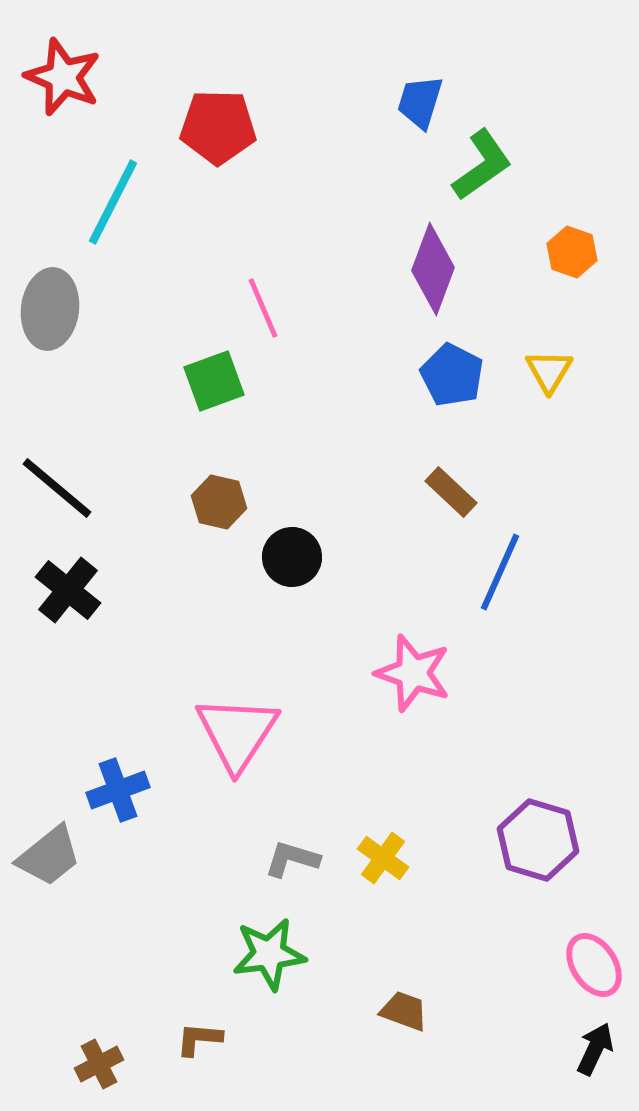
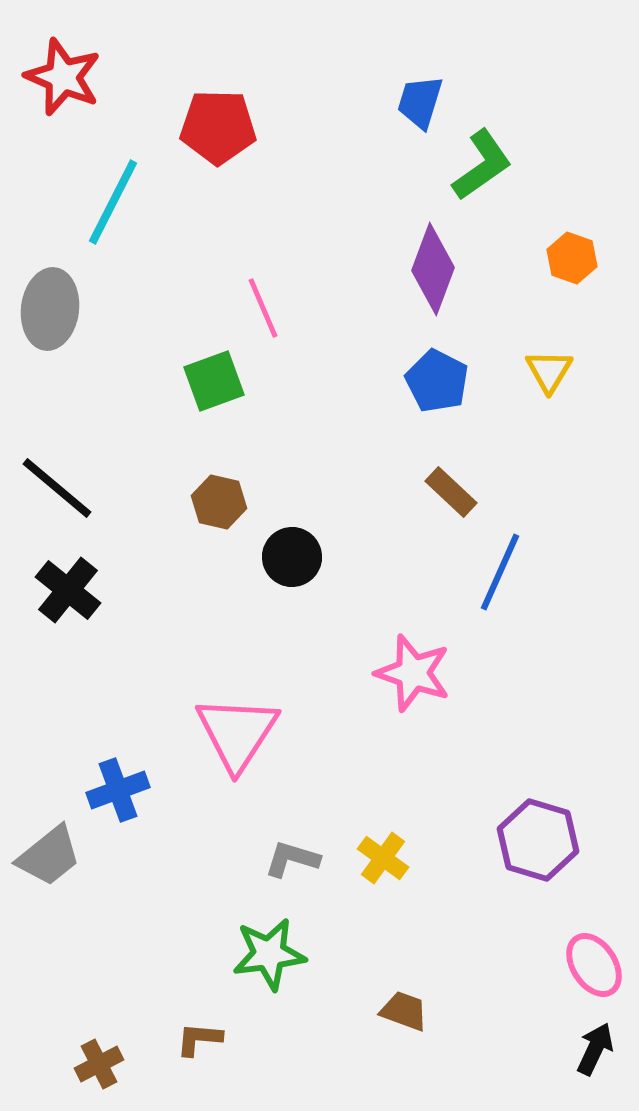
orange hexagon: moved 6 px down
blue pentagon: moved 15 px left, 6 px down
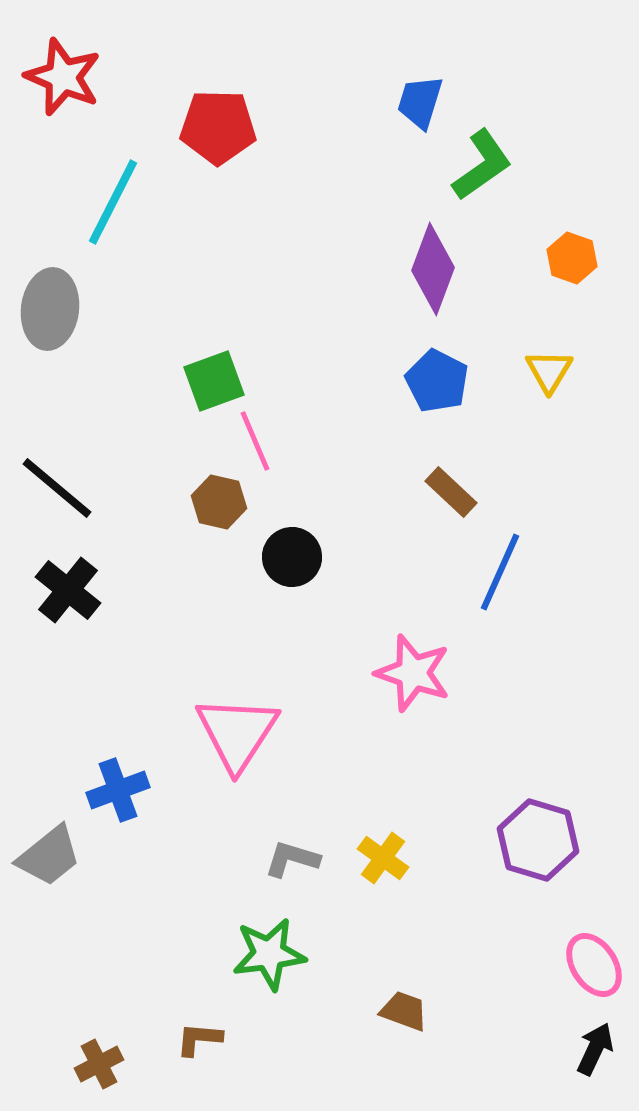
pink line: moved 8 px left, 133 px down
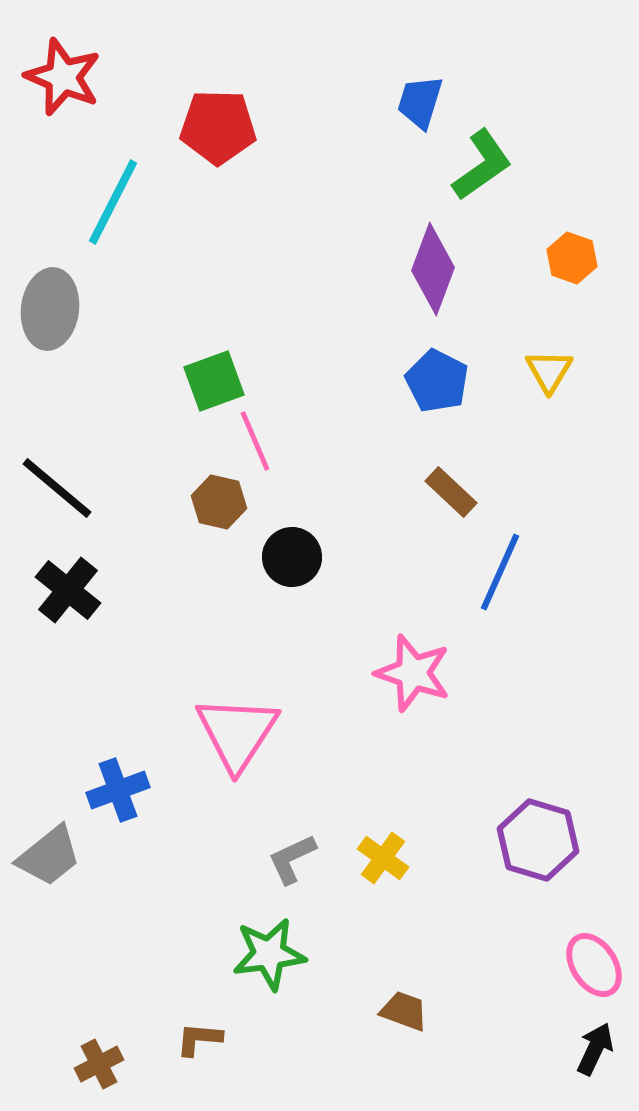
gray L-shape: rotated 42 degrees counterclockwise
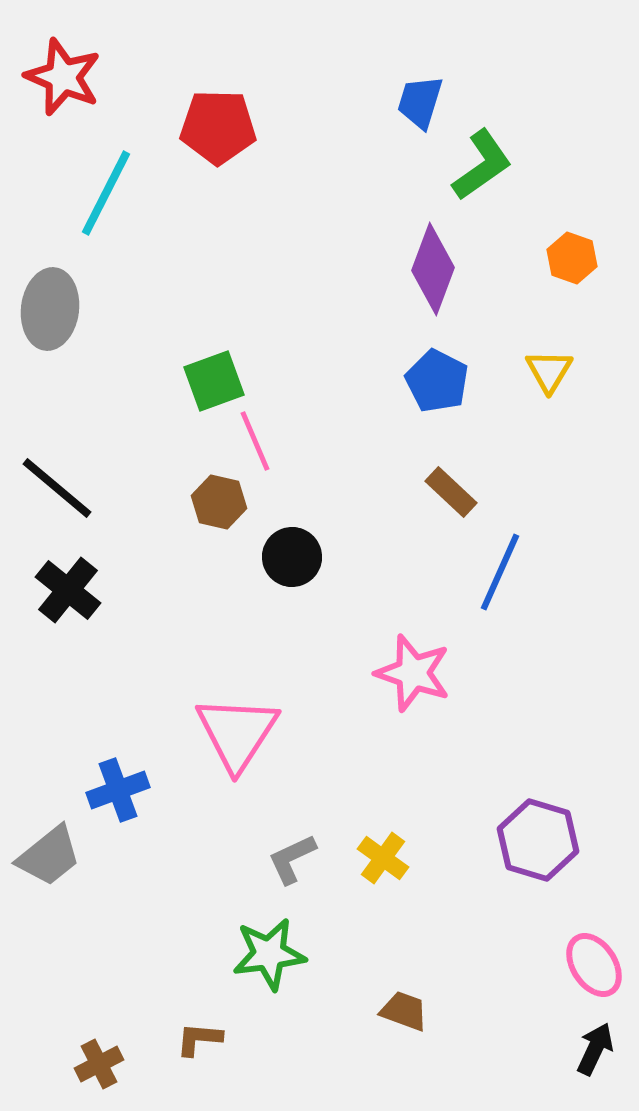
cyan line: moved 7 px left, 9 px up
